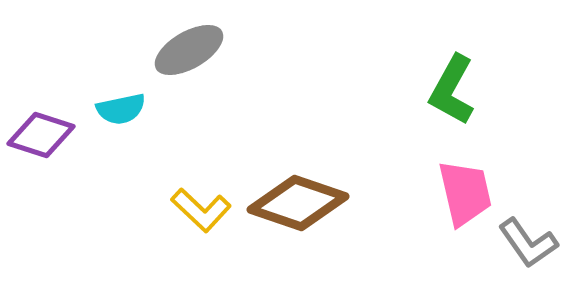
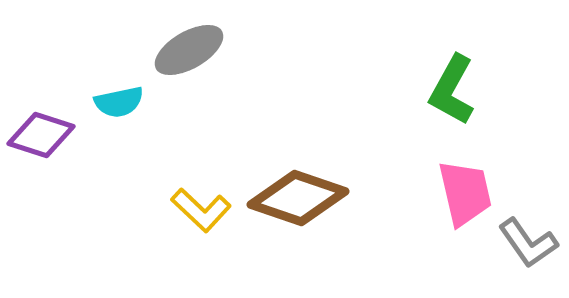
cyan semicircle: moved 2 px left, 7 px up
brown diamond: moved 5 px up
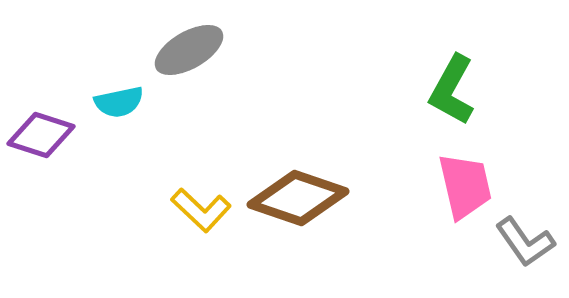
pink trapezoid: moved 7 px up
gray L-shape: moved 3 px left, 1 px up
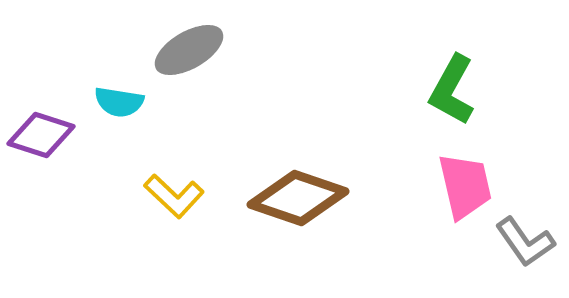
cyan semicircle: rotated 21 degrees clockwise
yellow L-shape: moved 27 px left, 14 px up
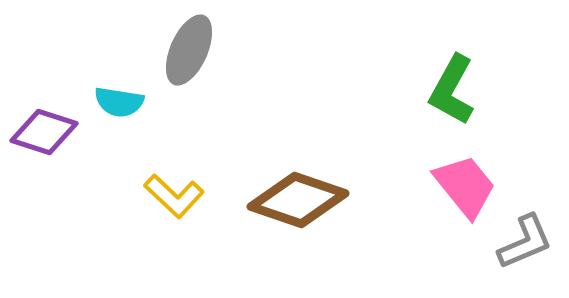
gray ellipse: rotated 36 degrees counterclockwise
purple diamond: moved 3 px right, 3 px up
pink trapezoid: rotated 26 degrees counterclockwise
brown diamond: moved 2 px down
gray L-shape: rotated 78 degrees counterclockwise
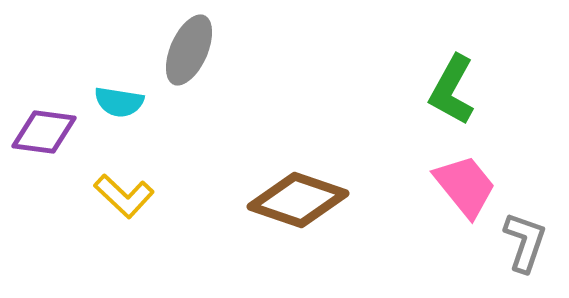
purple diamond: rotated 10 degrees counterclockwise
yellow L-shape: moved 50 px left
gray L-shape: rotated 48 degrees counterclockwise
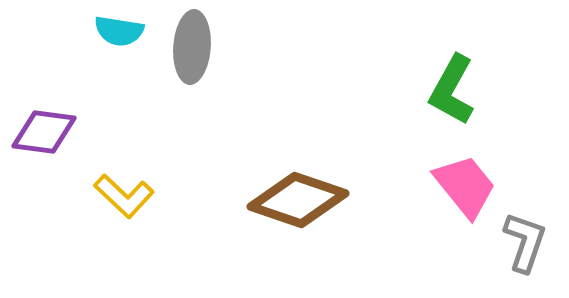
gray ellipse: moved 3 px right, 3 px up; rotated 20 degrees counterclockwise
cyan semicircle: moved 71 px up
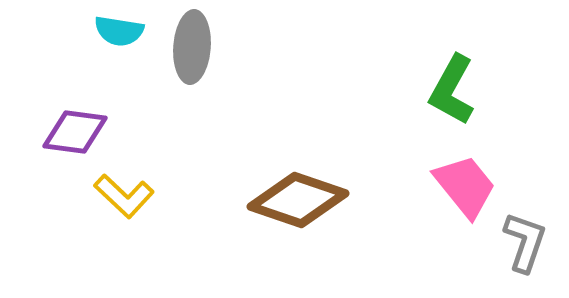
purple diamond: moved 31 px right
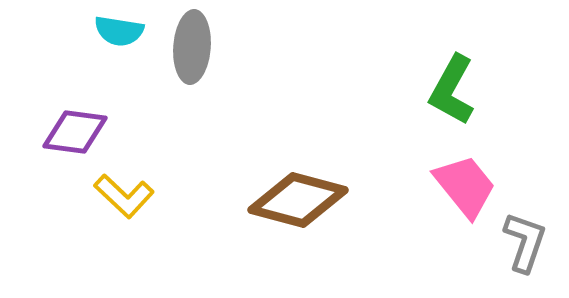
brown diamond: rotated 4 degrees counterclockwise
